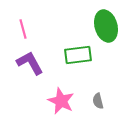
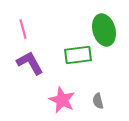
green ellipse: moved 2 px left, 4 px down
pink star: moved 1 px right, 1 px up
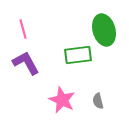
purple L-shape: moved 4 px left
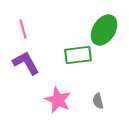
green ellipse: rotated 48 degrees clockwise
pink star: moved 4 px left
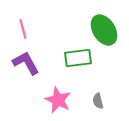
green ellipse: rotated 64 degrees counterclockwise
green rectangle: moved 3 px down
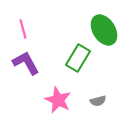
green rectangle: rotated 52 degrees counterclockwise
gray semicircle: rotated 91 degrees counterclockwise
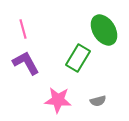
pink star: rotated 20 degrees counterclockwise
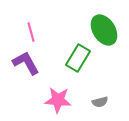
pink line: moved 8 px right, 3 px down
gray semicircle: moved 2 px right, 1 px down
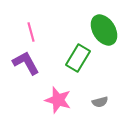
pink star: rotated 12 degrees clockwise
